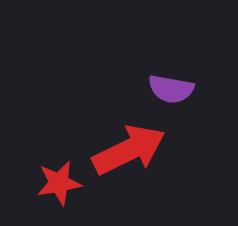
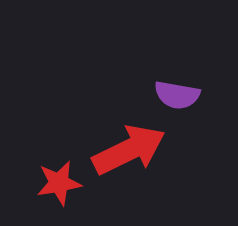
purple semicircle: moved 6 px right, 6 px down
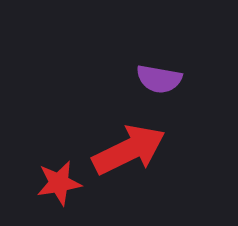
purple semicircle: moved 18 px left, 16 px up
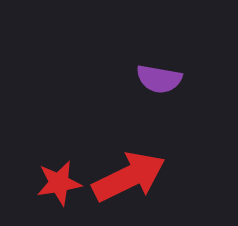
red arrow: moved 27 px down
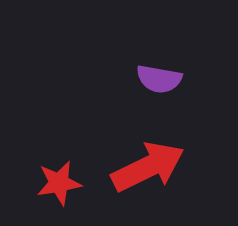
red arrow: moved 19 px right, 10 px up
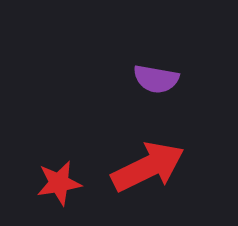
purple semicircle: moved 3 px left
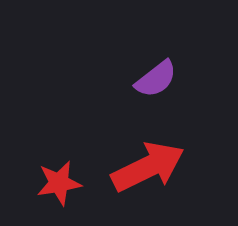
purple semicircle: rotated 48 degrees counterclockwise
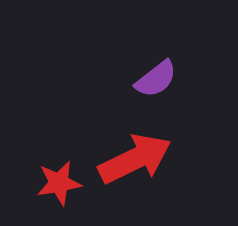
red arrow: moved 13 px left, 8 px up
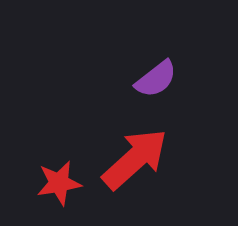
red arrow: rotated 16 degrees counterclockwise
